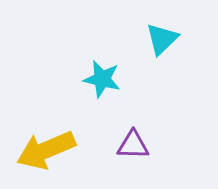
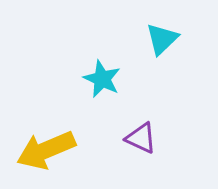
cyan star: rotated 12 degrees clockwise
purple triangle: moved 8 px right, 7 px up; rotated 24 degrees clockwise
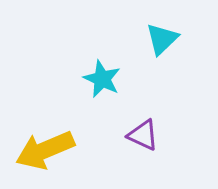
purple triangle: moved 2 px right, 3 px up
yellow arrow: moved 1 px left
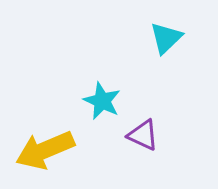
cyan triangle: moved 4 px right, 1 px up
cyan star: moved 22 px down
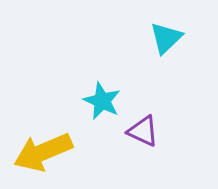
purple triangle: moved 4 px up
yellow arrow: moved 2 px left, 2 px down
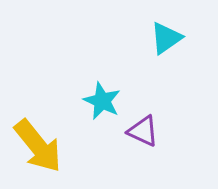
cyan triangle: rotated 9 degrees clockwise
yellow arrow: moved 5 px left, 6 px up; rotated 106 degrees counterclockwise
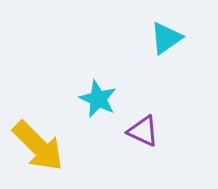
cyan star: moved 4 px left, 2 px up
yellow arrow: rotated 6 degrees counterclockwise
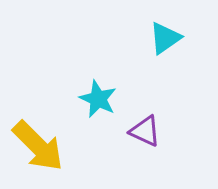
cyan triangle: moved 1 px left
purple triangle: moved 2 px right
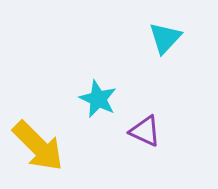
cyan triangle: rotated 12 degrees counterclockwise
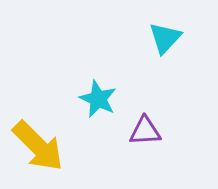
purple triangle: rotated 28 degrees counterclockwise
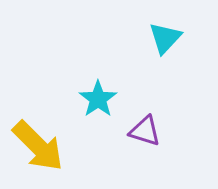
cyan star: rotated 12 degrees clockwise
purple triangle: rotated 20 degrees clockwise
